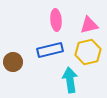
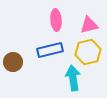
cyan arrow: moved 3 px right, 2 px up
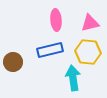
pink triangle: moved 1 px right, 2 px up
yellow hexagon: rotated 20 degrees clockwise
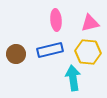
brown circle: moved 3 px right, 8 px up
